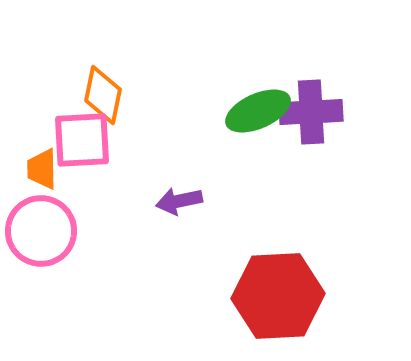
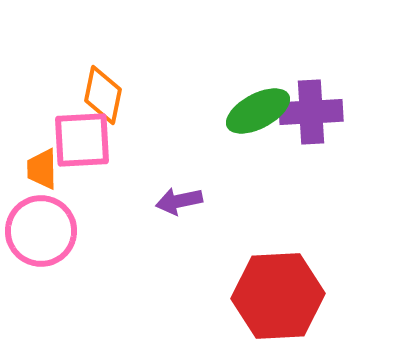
green ellipse: rotated 4 degrees counterclockwise
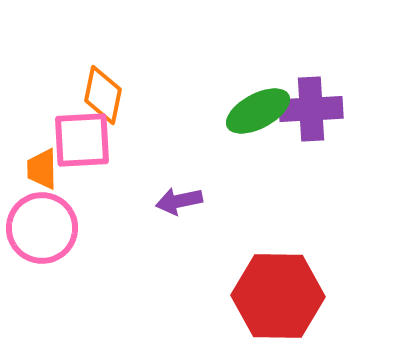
purple cross: moved 3 px up
pink circle: moved 1 px right, 3 px up
red hexagon: rotated 4 degrees clockwise
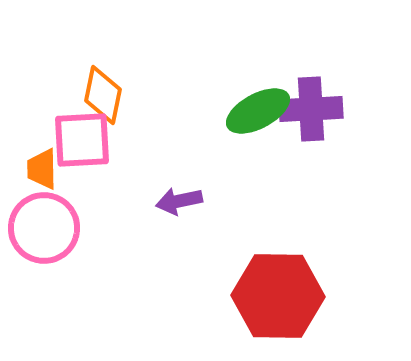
pink circle: moved 2 px right
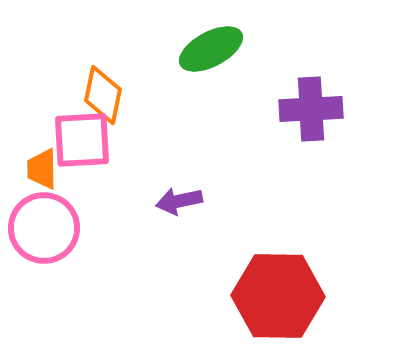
green ellipse: moved 47 px left, 62 px up
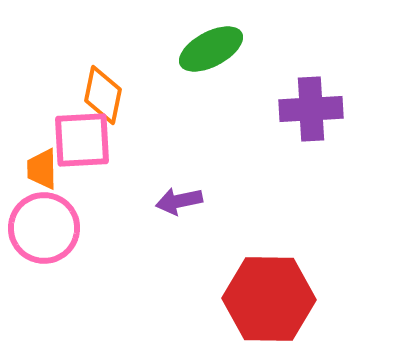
red hexagon: moved 9 px left, 3 px down
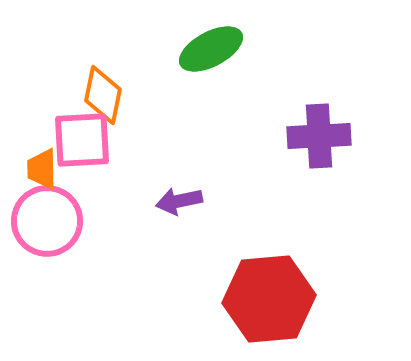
purple cross: moved 8 px right, 27 px down
pink circle: moved 3 px right, 7 px up
red hexagon: rotated 6 degrees counterclockwise
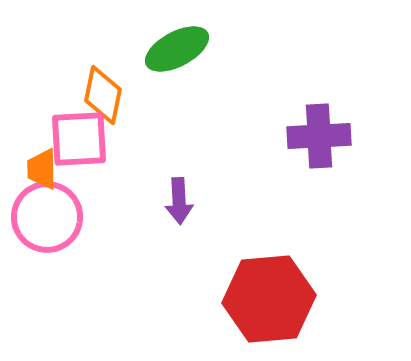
green ellipse: moved 34 px left
pink square: moved 3 px left, 1 px up
purple arrow: rotated 81 degrees counterclockwise
pink circle: moved 4 px up
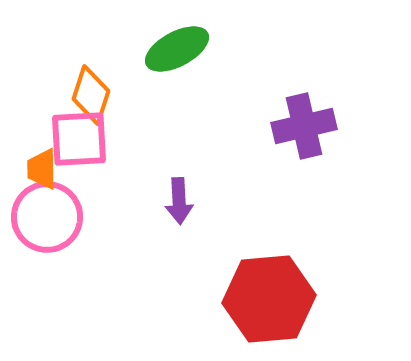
orange diamond: moved 12 px left; rotated 6 degrees clockwise
purple cross: moved 15 px left, 10 px up; rotated 10 degrees counterclockwise
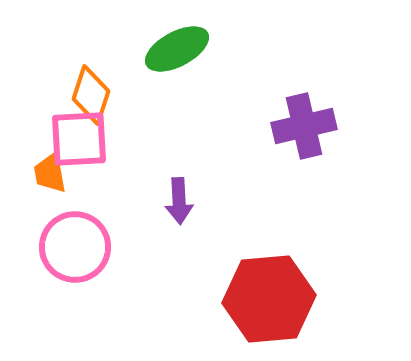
orange trapezoid: moved 8 px right, 4 px down; rotated 9 degrees counterclockwise
pink circle: moved 28 px right, 30 px down
